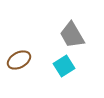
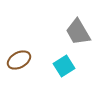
gray trapezoid: moved 6 px right, 3 px up
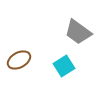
gray trapezoid: rotated 24 degrees counterclockwise
